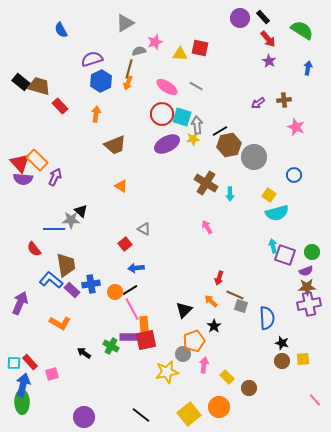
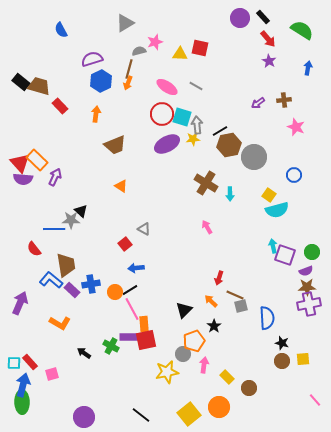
cyan semicircle at (277, 213): moved 3 px up
gray square at (241, 306): rotated 32 degrees counterclockwise
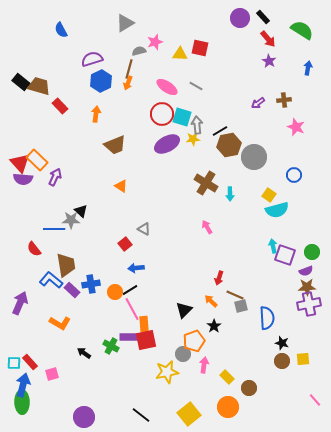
orange circle at (219, 407): moved 9 px right
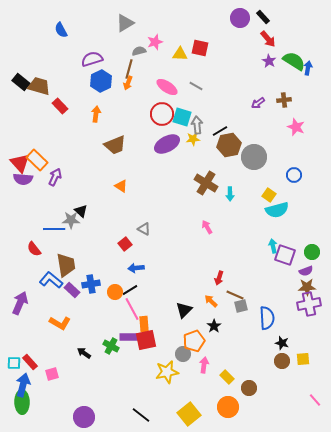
green semicircle at (302, 30): moved 8 px left, 31 px down
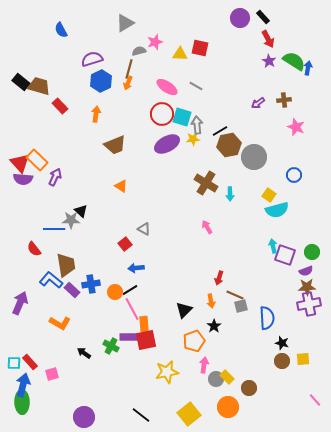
red arrow at (268, 39): rotated 12 degrees clockwise
orange arrow at (211, 301): rotated 144 degrees counterclockwise
gray circle at (183, 354): moved 33 px right, 25 px down
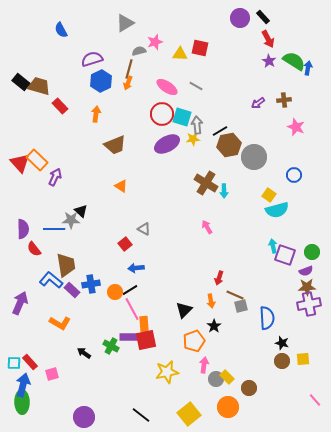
purple semicircle at (23, 179): moved 50 px down; rotated 96 degrees counterclockwise
cyan arrow at (230, 194): moved 6 px left, 3 px up
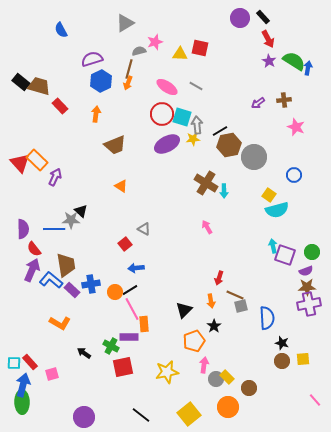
purple arrow at (20, 303): moved 12 px right, 33 px up
red square at (146, 340): moved 23 px left, 27 px down
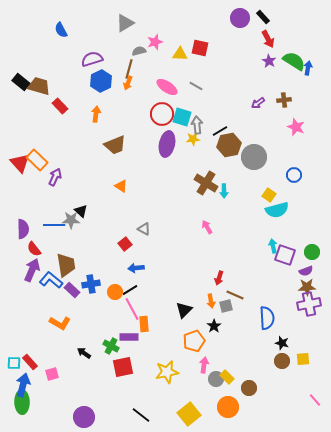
purple ellipse at (167, 144): rotated 50 degrees counterclockwise
blue line at (54, 229): moved 4 px up
gray square at (241, 306): moved 15 px left
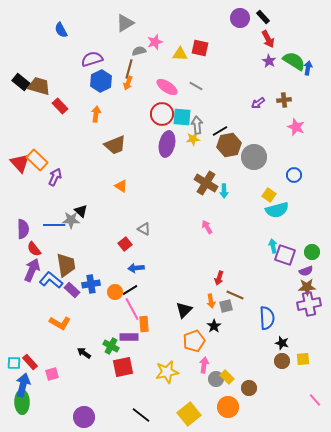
cyan square at (182, 117): rotated 12 degrees counterclockwise
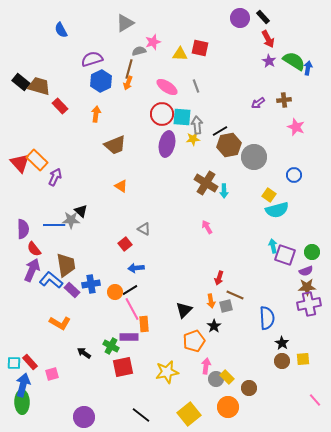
pink star at (155, 42): moved 2 px left
gray line at (196, 86): rotated 40 degrees clockwise
black star at (282, 343): rotated 16 degrees clockwise
pink arrow at (204, 365): moved 2 px right, 1 px down
